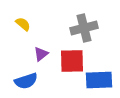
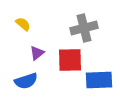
purple triangle: moved 4 px left, 1 px up
red square: moved 2 px left, 1 px up
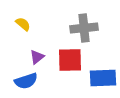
gray cross: rotated 8 degrees clockwise
purple triangle: moved 4 px down
blue rectangle: moved 4 px right, 2 px up
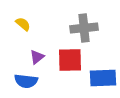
blue semicircle: rotated 25 degrees clockwise
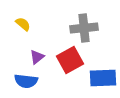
red square: rotated 28 degrees counterclockwise
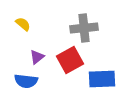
blue rectangle: moved 1 px left, 1 px down
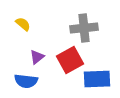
blue rectangle: moved 5 px left
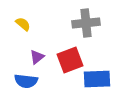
gray cross: moved 2 px right, 5 px up
red square: rotated 8 degrees clockwise
